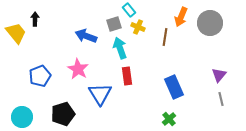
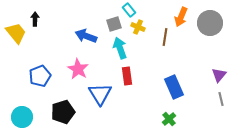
black pentagon: moved 2 px up
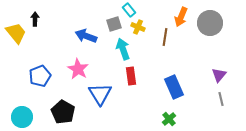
cyan arrow: moved 3 px right, 1 px down
red rectangle: moved 4 px right
black pentagon: rotated 25 degrees counterclockwise
